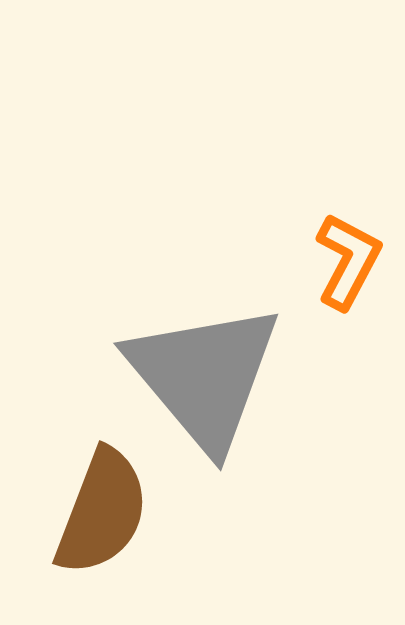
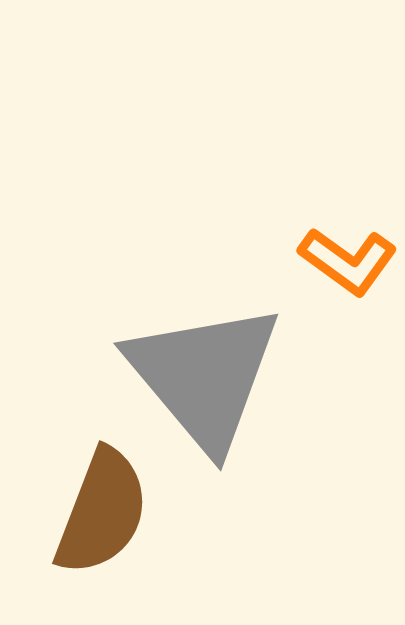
orange L-shape: rotated 98 degrees clockwise
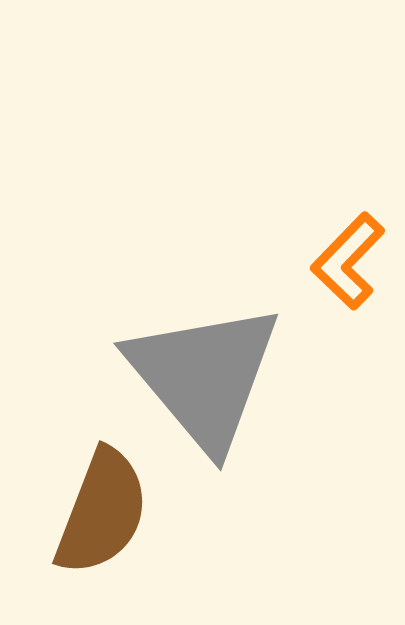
orange L-shape: rotated 98 degrees clockwise
